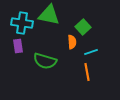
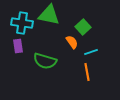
orange semicircle: rotated 32 degrees counterclockwise
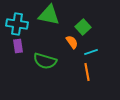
cyan cross: moved 5 px left, 1 px down
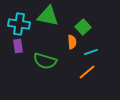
green triangle: moved 1 px left, 1 px down
cyan cross: moved 2 px right
orange semicircle: rotated 32 degrees clockwise
orange line: rotated 60 degrees clockwise
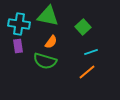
orange semicircle: moved 21 px left; rotated 40 degrees clockwise
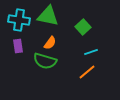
cyan cross: moved 4 px up
orange semicircle: moved 1 px left, 1 px down
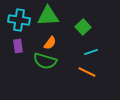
green triangle: rotated 15 degrees counterclockwise
orange line: rotated 66 degrees clockwise
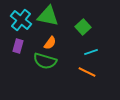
green triangle: rotated 15 degrees clockwise
cyan cross: moved 2 px right; rotated 30 degrees clockwise
purple rectangle: rotated 24 degrees clockwise
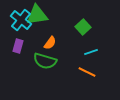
green triangle: moved 11 px left, 1 px up; rotated 20 degrees counterclockwise
